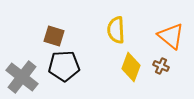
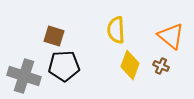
yellow diamond: moved 1 px left, 2 px up
gray cross: moved 2 px right, 1 px up; rotated 20 degrees counterclockwise
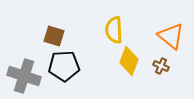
yellow semicircle: moved 2 px left
yellow diamond: moved 1 px left, 4 px up
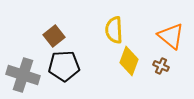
brown square: rotated 35 degrees clockwise
gray cross: moved 1 px left, 1 px up
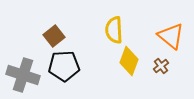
brown cross: rotated 28 degrees clockwise
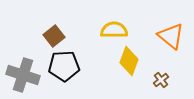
yellow semicircle: rotated 92 degrees clockwise
brown cross: moved 14 px down
